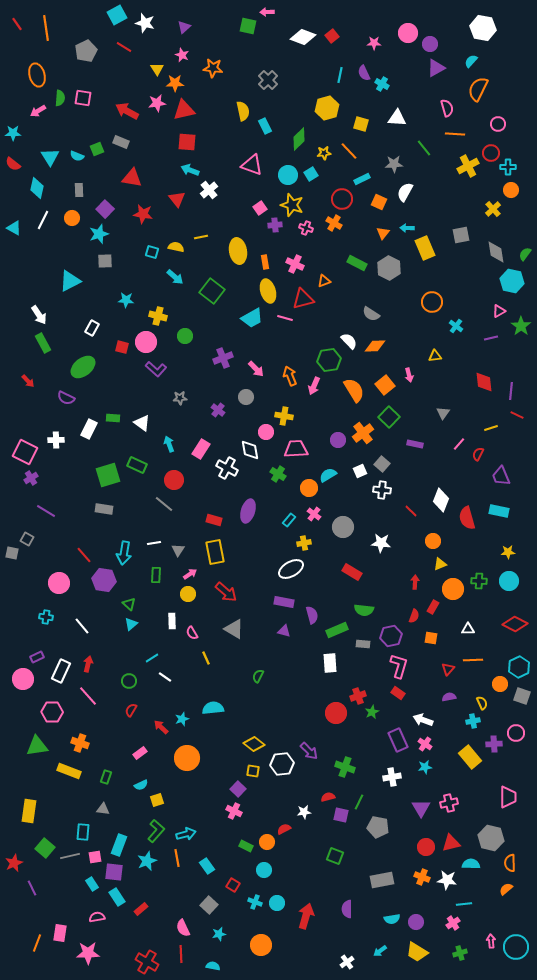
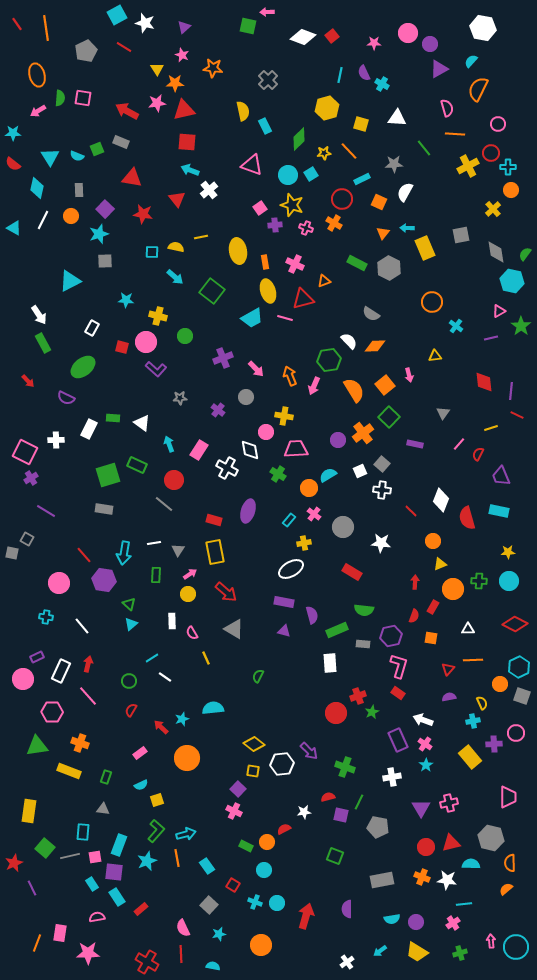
purple triangle at (436, 68): moved 3 px right, 1 px down
orange circle at (72, 218): moved 1 px left, 2 px up
cyan square at (152, 252): rotated 16 degrees counterclockwise
pink rectangle at (201, 449): moved 2 px left, 1 px down
cyan star at (425, 767): moved 1 px right, 2 px up; rotated 24 degrees counterclockwise
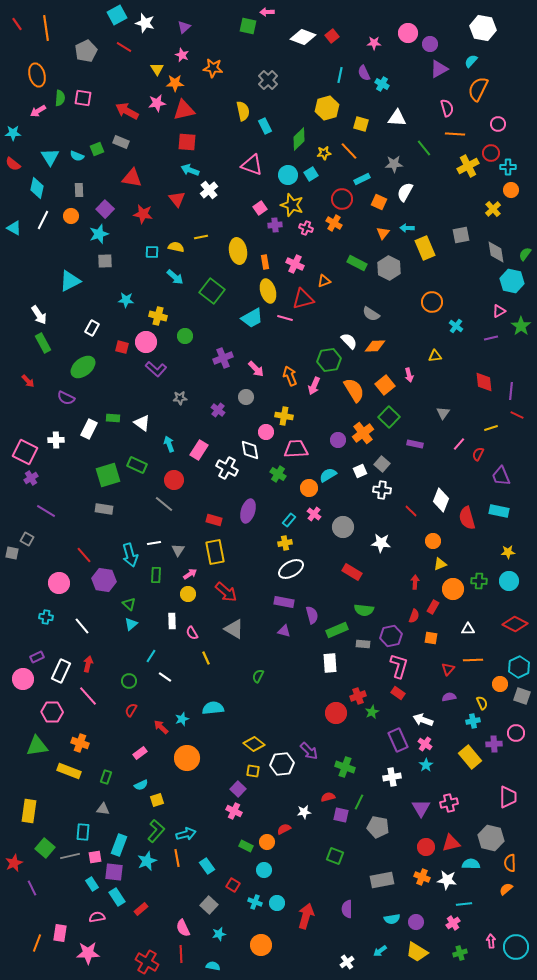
yellow cross at (304, 543): moved 19 px left
cyan arrow at (124, 553): moved 6 px right, 2 px down; rotated 25 degrees counterclockwise
cyan line at (152, 658): moved 1 px left, 2 px up; rotated 24 degrees counterclockwise
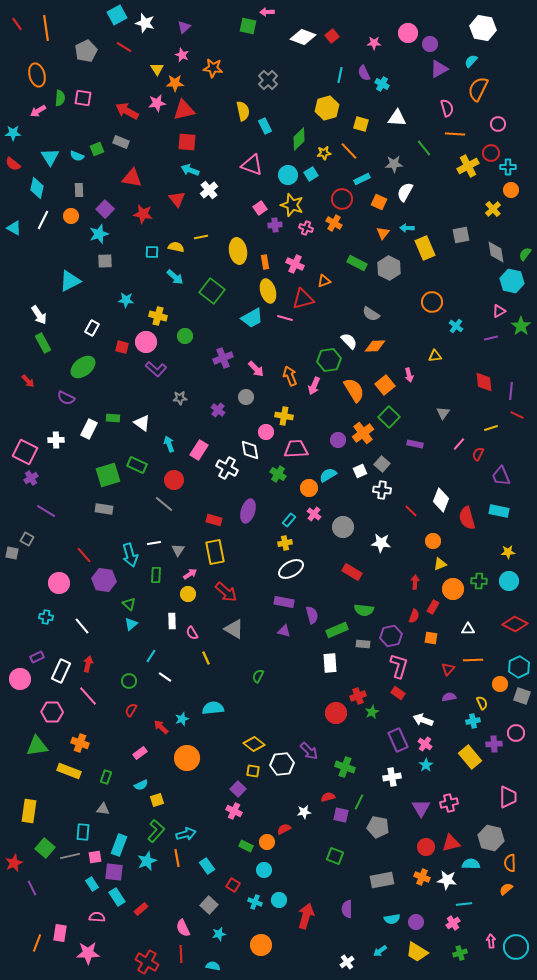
pink circle at (23, 679): moved 3 px left
cyan circle at (277, 903): moved 2 px right, 3 px up
pink semicircle at (97, 917): rotated 14 degrees clockwise
